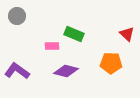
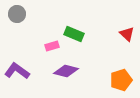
gray circle: moved 2 px up
pink rectangle: rotated 16 degrees counterclockwise
orange pentagon: moved 10 px right, 17 px down; rotated 20 degrees counterclockwise
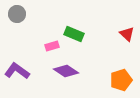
purple diamond: rotated 20 degrees clockwise
